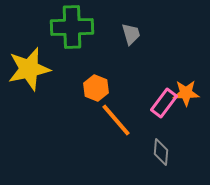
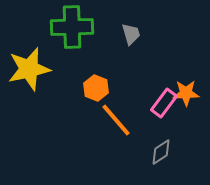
gray diamond: rotated 52 degrees clockwise
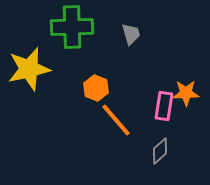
pink rectangle: moved 3 px down; rotated 28 degrees counterclockwise
gray diamond: moved 1 px left, 1 px up; rotated 8 degrees counterclockwise
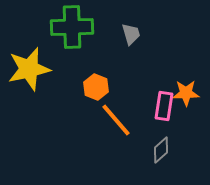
orange hexagon: moved 1 px up
gray diamond: moved 1 px right, 1 px up
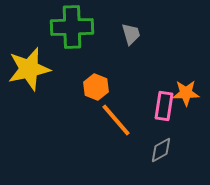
gray diamond: rotated 12 degrees clockwise
